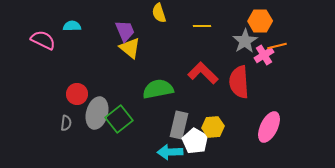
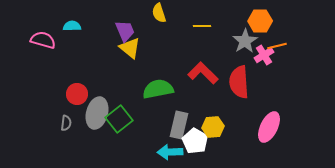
pink semicircle: rotated 10 degrees counterclockwise
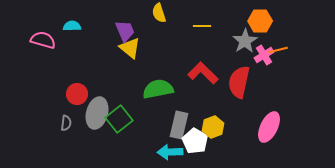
orange line: moved 1 px right, 4 px down
red semicircle: rotated 16 degrees clockwise
yellow hexagon: rotated 15 degrees counterclockwise
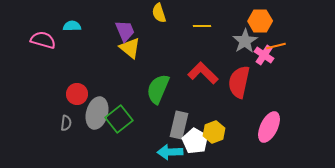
orange line: moved 2 px left, 4 px up
pink cross: rotated 24 degrees counterclockwise
green semicircle: rotated 56 degrees counterclockwise
yellow hexagon: moved 1 px right, 5 px down
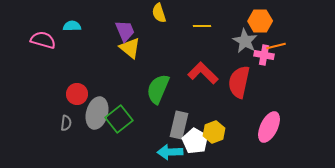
gray star: rotated 10 degrees counterclockwise
pink cross: rotated 24 degrees counterclockwise
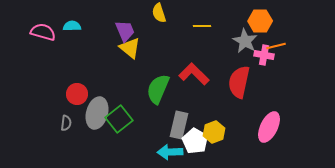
pink semicircle: moved 8 px up
red L-shape: moved 9 px left, 1 px down
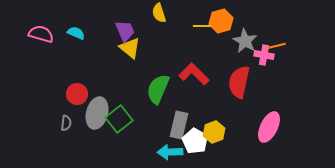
orange hexagon: moved 39 px left; rotated 15 degrees counterclockwise
cyan semicircle: moved 4 px right, 7 px down; rotated 24 degrees clockwise
pink semicircle: moved 2 px left, 2 px down
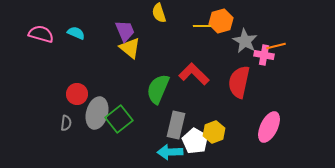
gray rectangle: moved 3 px left
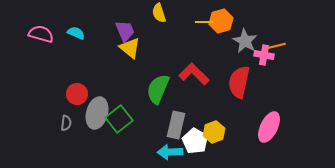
yellow line: moved 2 px right, 4 px up
